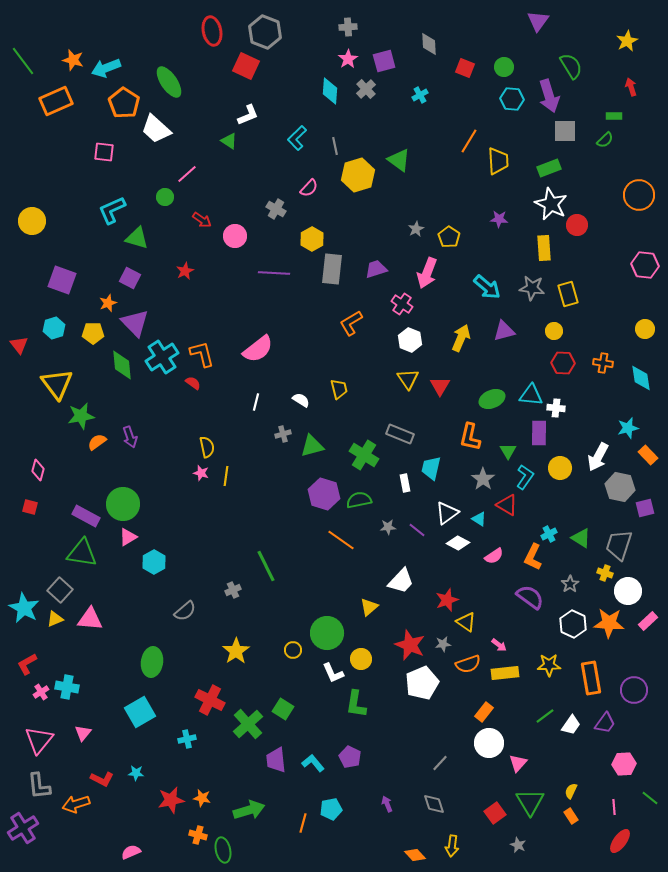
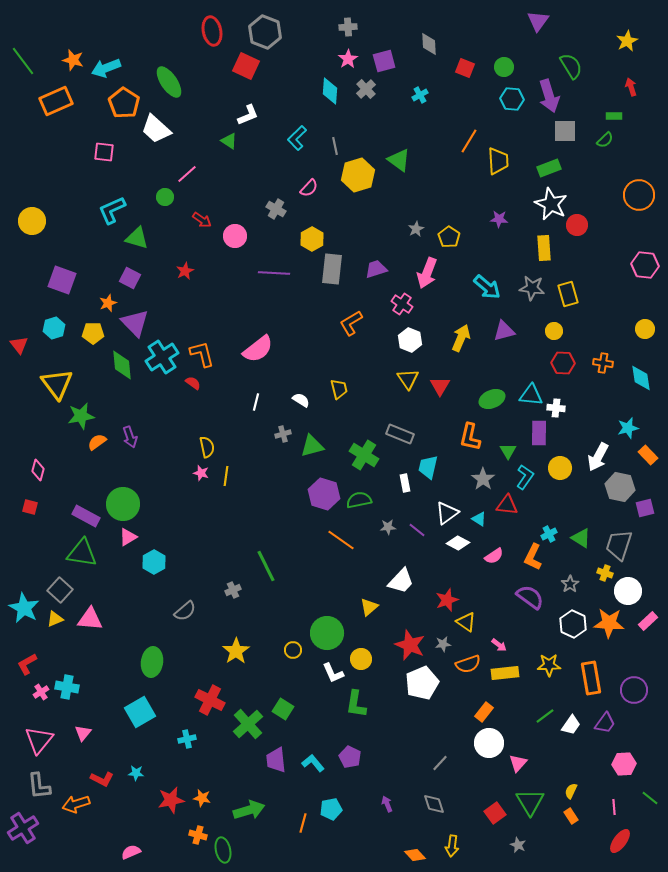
cyan trapezoid at (431, 468): moved 3 px left, 1 px up
red triangle at (507, 505): rotated 25 degrees counterclockwise
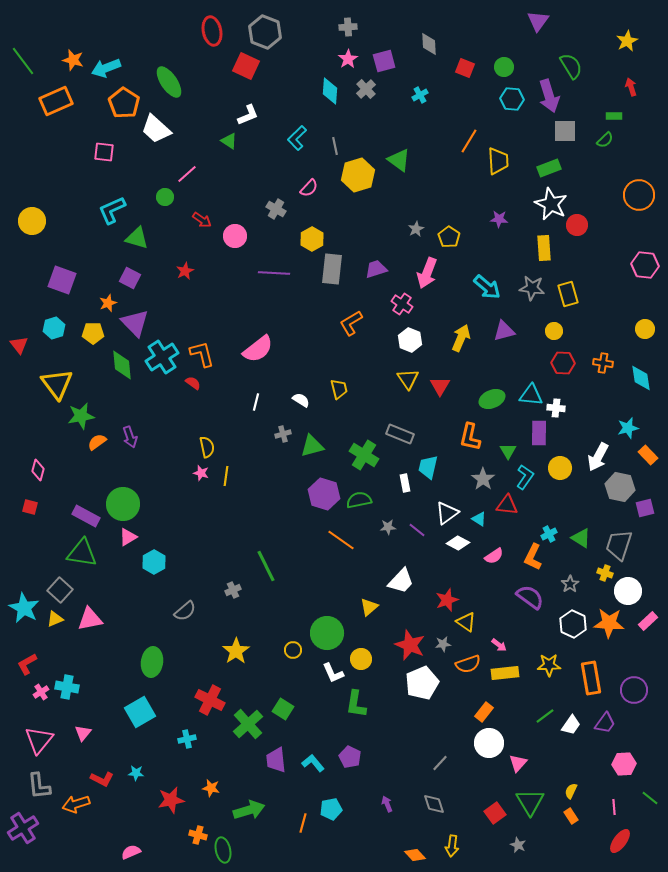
pink triangle at (90, 619): rotated 16 degrees counterclockwise
orange star at (202, 798): moved 9 px right, 10 px up
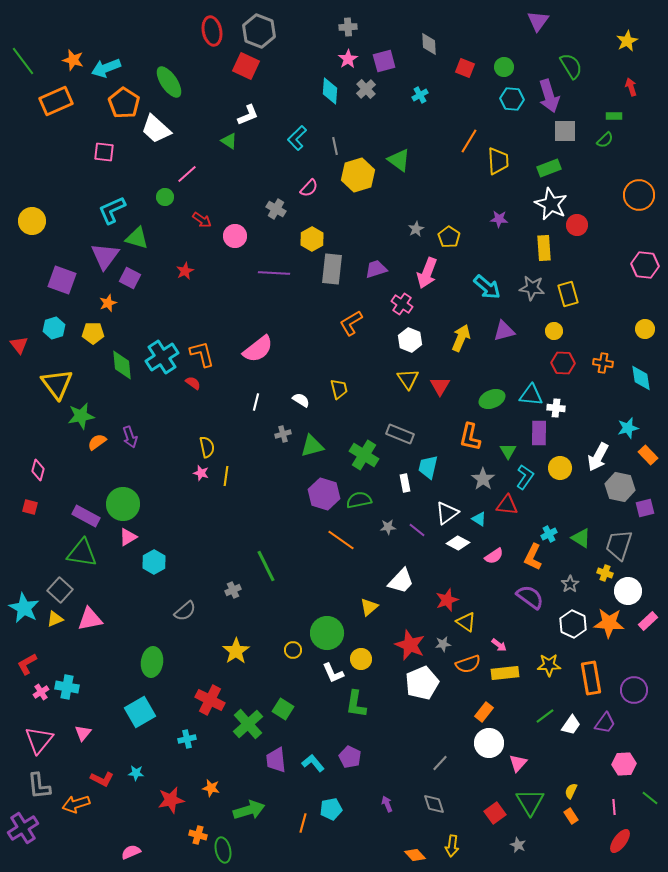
gray hexagon at (265, 32): moved 6 px left, 1 px up
purple triangle at (135, 323): moved 30 px left, 67 px up; rotated 20 degrees clockwise
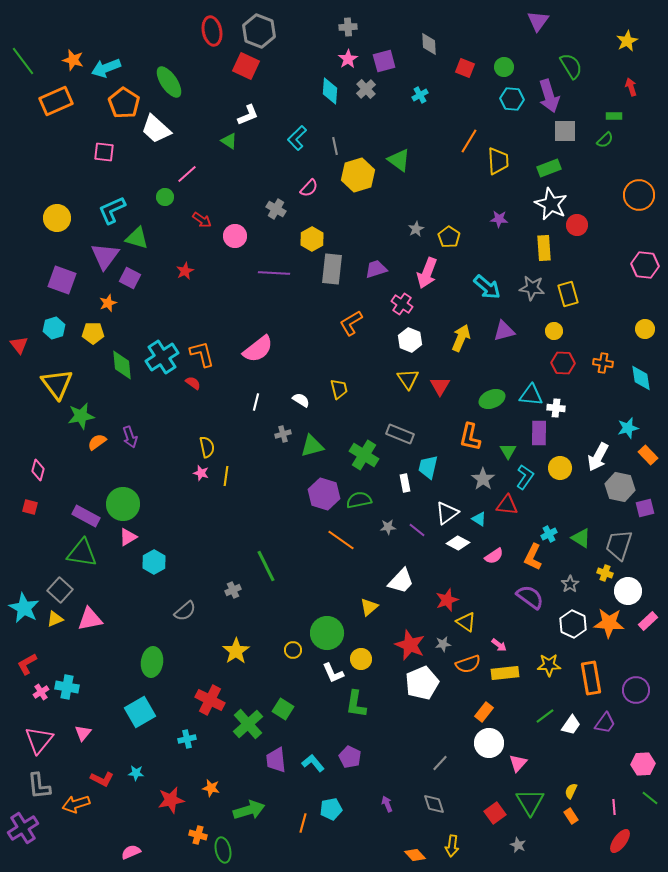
yellow circle at (32, 221): moved 25 px right, 3 px up
purple circle at (634, 690): moved 2 px right
pink hexagon at (624, 764): moved 19 px right
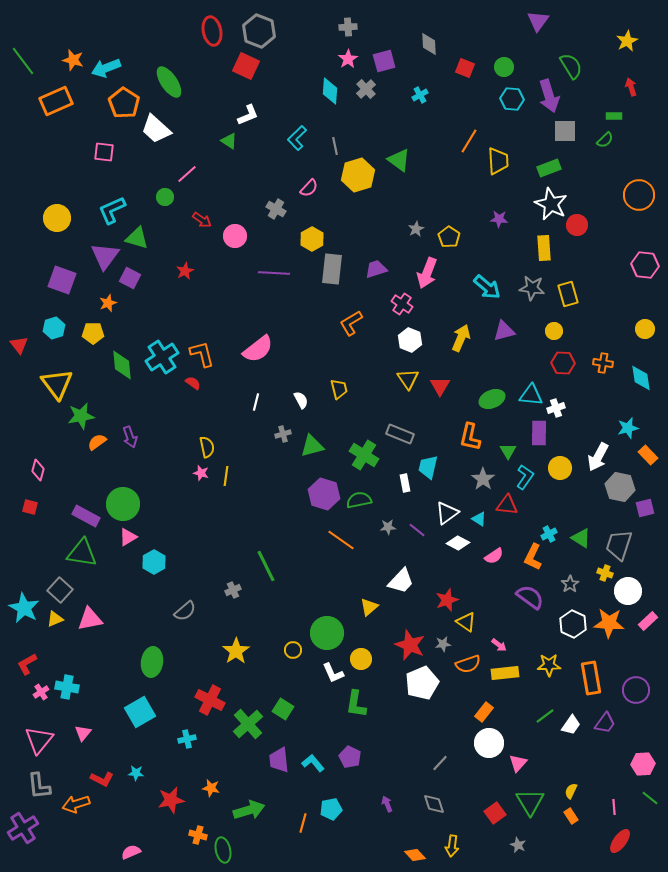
white semicircle at (301, 400): rotated 30 degrees clockwise
white cross at (556, 408): rotated 24 degrees counterclockwise
purple trapezoid at (276, 760): moved 3 px right
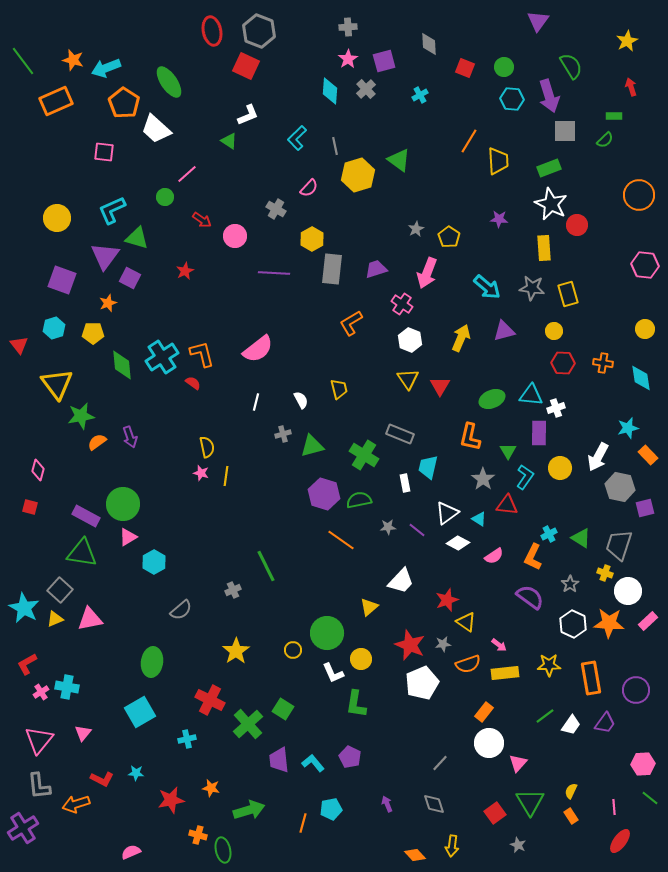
gray semicircle at (185, 611): moved 4 px left, 1 px up
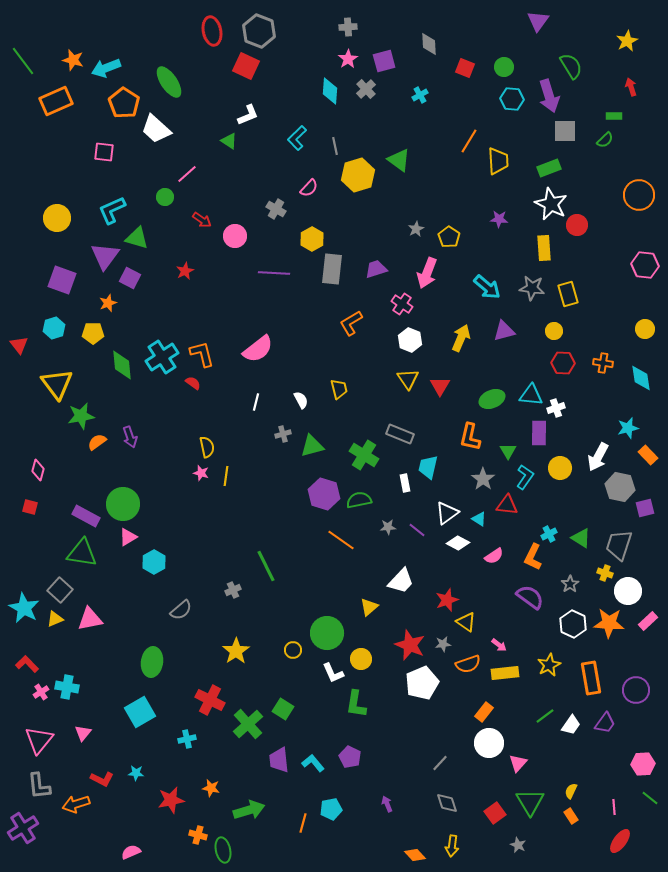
red L-shape at (27, 664): rotated 75 degrees clockwise
yellow star at (549, 665): rotated 25 degrees counterclockwise
gray diamond at (434, 804): moved 13 px right, 1 px up
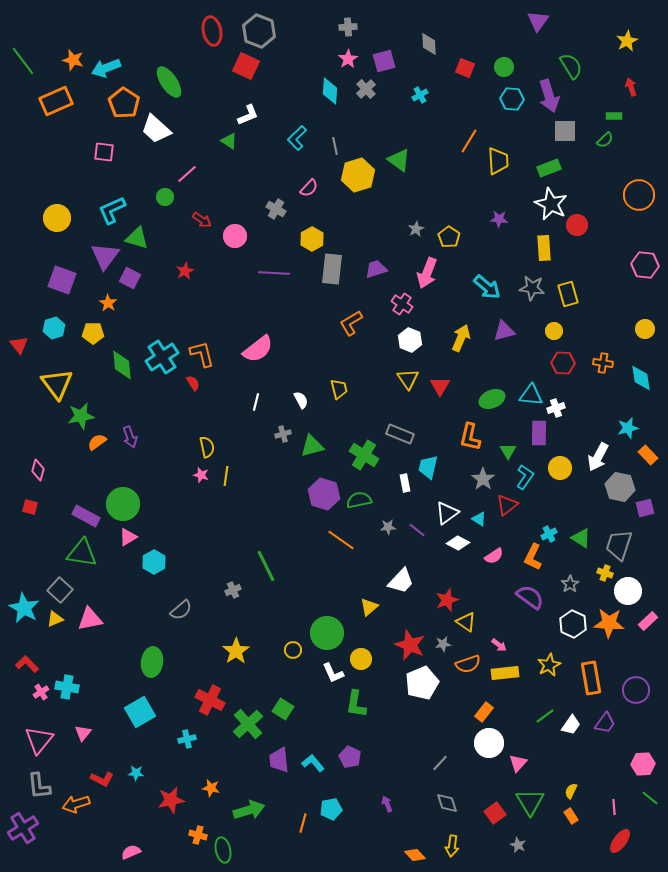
orange star at (108, 303): rotated 18 degrees counterclockwise
red semicircle at (193, 383): rotated 21 degrees clockwise
pink star at (201, 473): moved 2 px down
red triangle at (507, 505): rotated 45 degrees counterclockwise
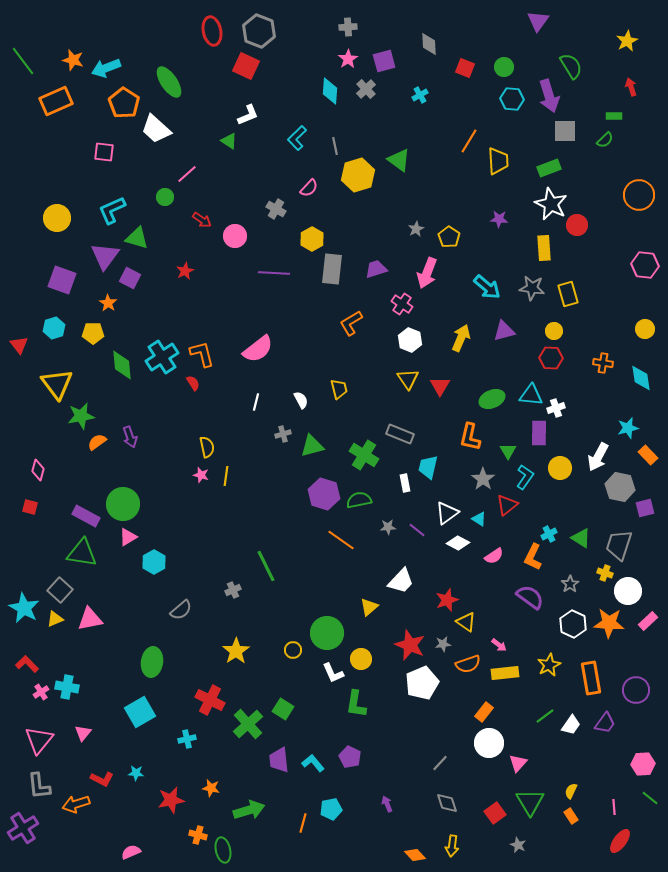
red hexagon at (563, 363): moved 12 px left, 5 px up
